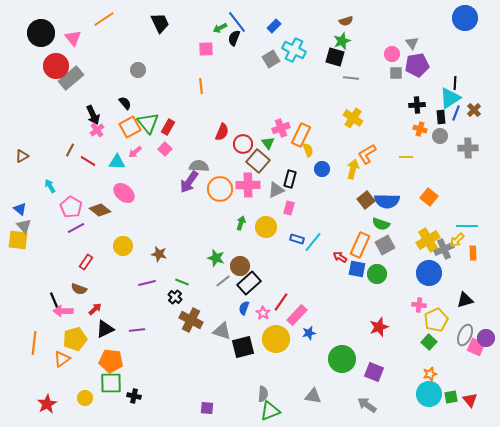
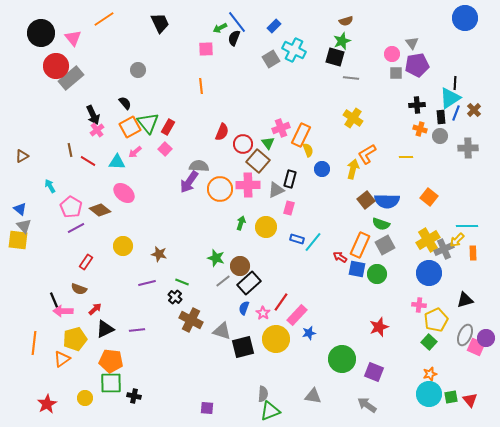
brown line at (70, 150): rotated 40 degrees counterclockwise
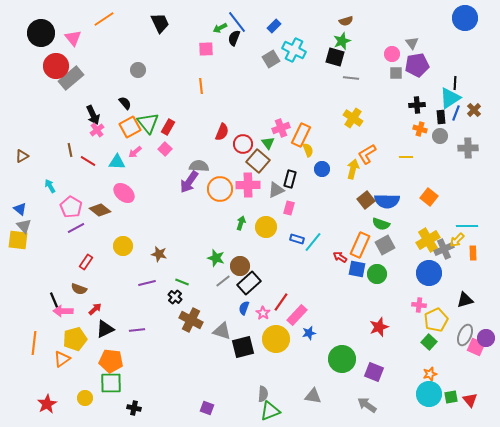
black cross at (134, 396): moved 12 px down
purple square at (207, 408): rotated 16 degrees clockwise
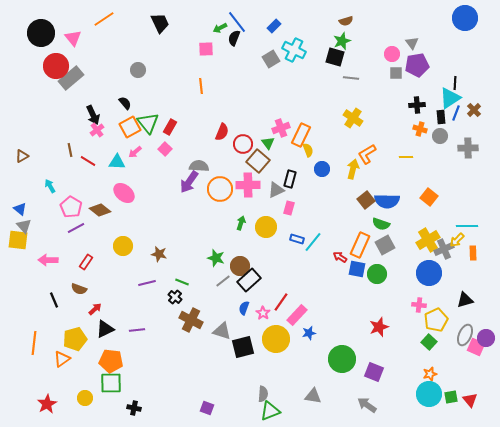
red rectangle at (168, 127): moved 2 px right
black rectangle at (249, 283): moved 3 px up
pink arrow at (63, 311): moved 15 px left, 51 px up
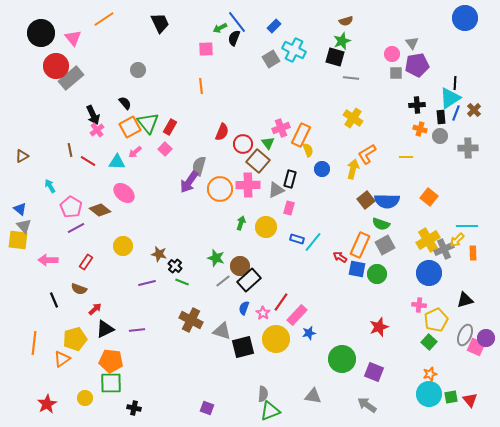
gray semicircle at (199, 166): rotated 78 degrees counterclockwise
black cross at (175, 297): moved 31 px up
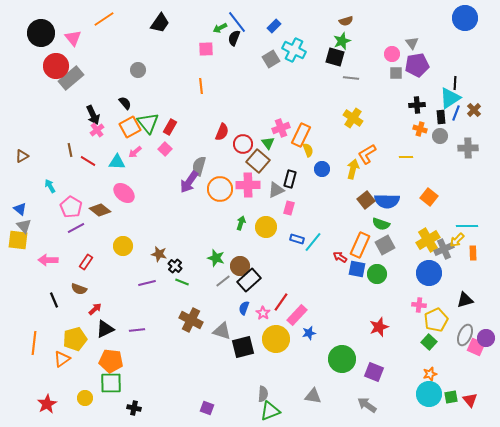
black trapezoid at (160, 23): rotated 60 degrees clockwise
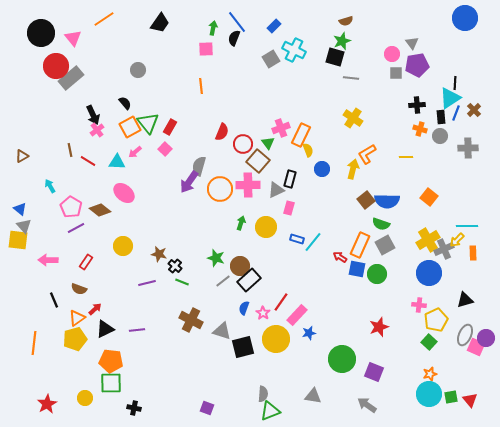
green arrow at (220, 28): moved 7 px left; rotated 128 degrees clockwise
orange triangle at (62, 359): moved 15 px right, 41 px up
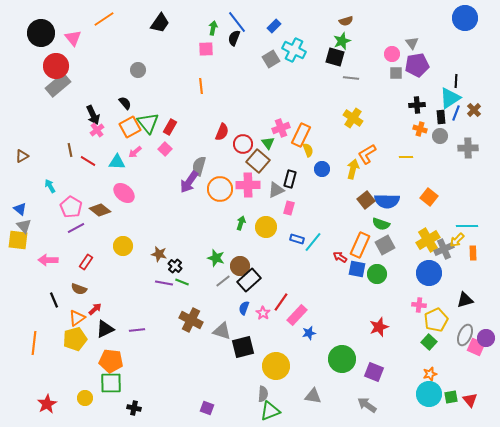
gray rectangle at (71, 78): moved 13 px left, 7 px down
black line at (455, 83): moved 1 px right, 2 px up
purple line at (147, 283): moved 17 px right; rotated 24 degrees clockwise
yellow circle at (276, 339): moved 27 px down
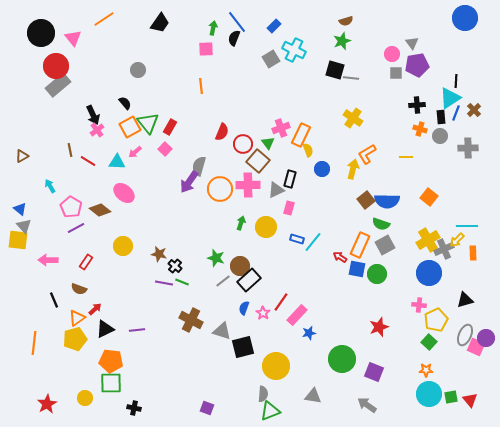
black square at (335, 57): moved 13 px down
orange star at (430, 374): moved 4 px left, 4 px up; rotated 16 degrees clockwise
